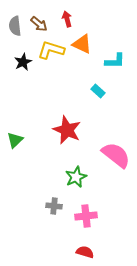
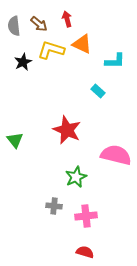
gray semicircle: moved 1 px left
green triangle: rotated 24 degrees counterclockwise
pink semicircle: rotated 24 degrees counterclockwise
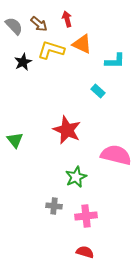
gray semicircle: rotated 144 degrees clockwise
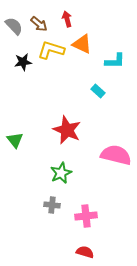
black star: rotated 18 degrees clockwise
green star: moved 15 px left, 4 px up
gray cross: moved 2 px left, 1 px up
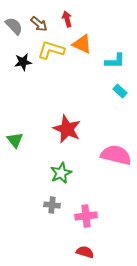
cyan rectangle: moved 22 px right
red star: moved 1 px up
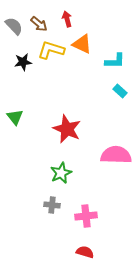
green triangle: moved 23 px up
pink semicircle: rotated 12 degrees counterclockwise
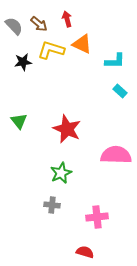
green triangle: moved 4 px right, 4 px down
pink cross: moved 11 px right, 1 px down
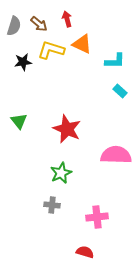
gray semicircle: rotated 60 degrees clockwise
